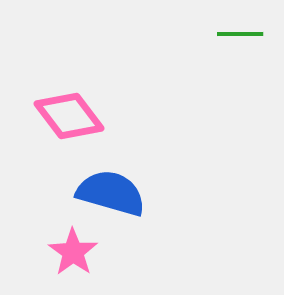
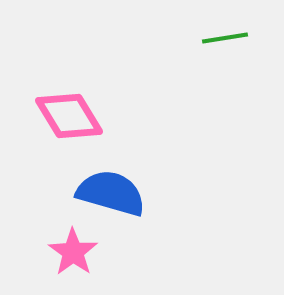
green line: moved 15 px left, 4 px down; rotated 9 degrees counterclockwise
pink diamond: rotated 6 degrees clockwise
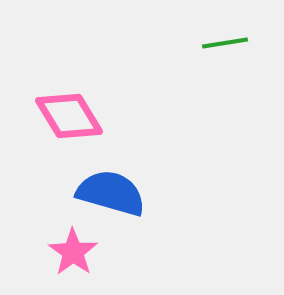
green line: moved 5 px down
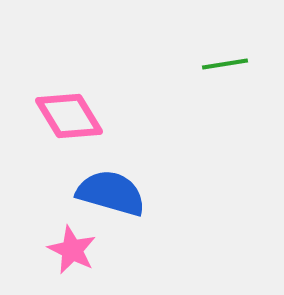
green line: moved 21 px down
pink star: moved 1 px left, 2 px up; rotated 9 degrees counterclockwise
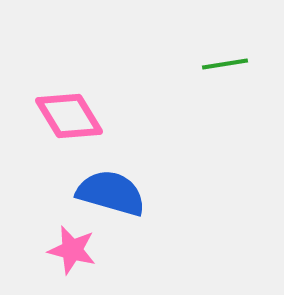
pink star: rotated 12 degrees counterclockwise
